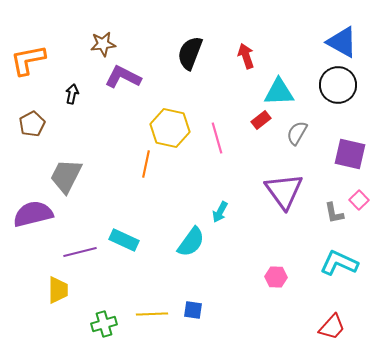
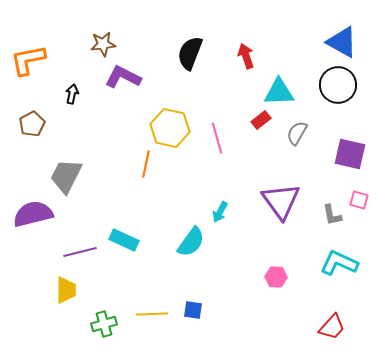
purple triangle: moved 3 px left, 10 px down
pink square: rotated 30 degrees counterclockwise
gray L-shape: moved 2 px left, 2 px down
yellow trapezoid: moved 8 px right
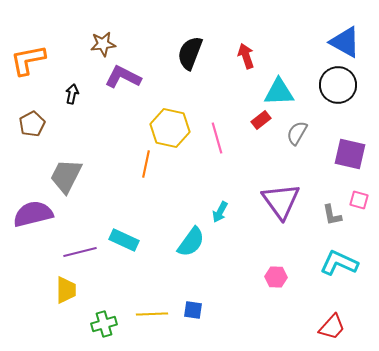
blue triangle: moved 3 px right
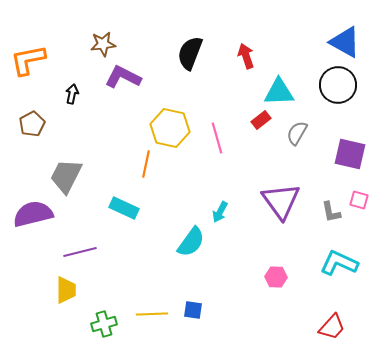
gray L-shape: moved 1 px left, 3 px up
cyan rectangle: moved 32 px up
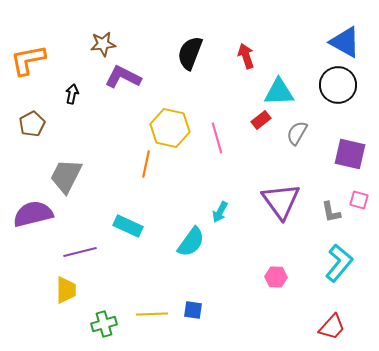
cyan rectangle: moved 4 px right, 18 px down
cyan L-shape: rotated 105 degrees clockwise
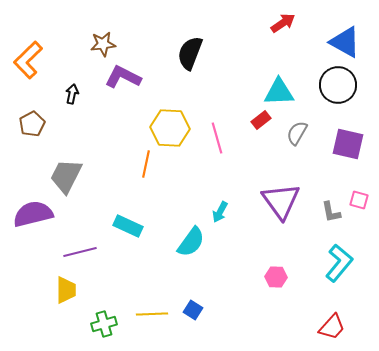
red arrow: moved 37 px right, 33 px up; rotated 75 degrees clockwise
orange L-shape: rotated 33 degrees counterclockwise
yellow hexagon: rotated 9 degrees counterclockwise
purple square: moved 2 px left, 10 px up
blue square: rotated 24 degrees clockwise
